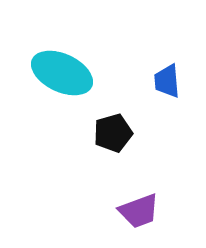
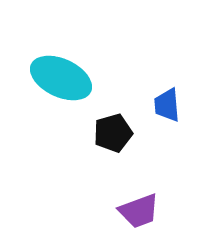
cyan ellipse: moved 1 px left, 5 px down
blue trapezoid: moved 24 px down
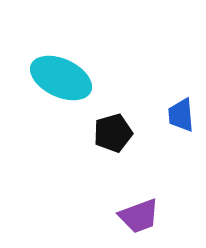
blue trapezoid: moved 14 px right, 10 px down
purple trapezoid: moved 5 px down
